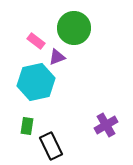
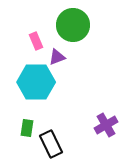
green circle: moved 1 px left, 3 px up
pink rectangle: rotated 30 degrees clockwise
cyan hexagon: rotated 12 degrees clockwise
green rectangle: moved 2 px down
black rectangle: moved 2 px up
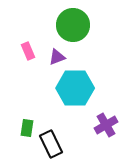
pink rectangle: moved 8 px left, 10 px down
cyan hexagon: moved 39 px right, 6 px down
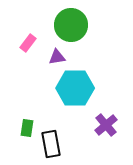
green circle: moved 2 px left
pink rectangle: moved 8 px up; rotated 60 degrees clockwise
purple triangle: rotated 12 degrees clockwise
purple cross: rotated 10 degrees counterclockwise
black rectangle: rotated 16 degrees clockwise
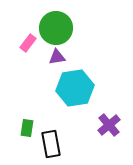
green circle: moved 15 px left, 3 px down
cyan hexagon: rotated 9 degrees counterclockwise
purple cross: moved 3 px right
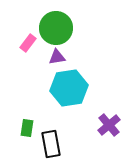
cyan hexagon: moved 6 px left
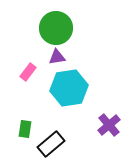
pink rectangle: moved 29 px down
green rectangle: moved 2 px left, 1 px down
black rectangle: rotated 60 degrees clockwise
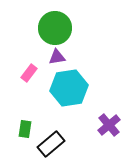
green circle: moved 1 px left
pink rectangle: moved 1 px right, 1 px down
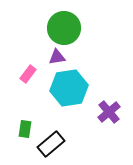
green circle: moved 9 px right
pink rectangle: moved 1 px left, 1 px down
purple cross: moved 13 px up
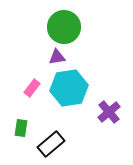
green circle: moved 1 px up
pink rectangle: moved 4 px right, 14 px down
green rectangle: moved 4 px left, 1 px up
